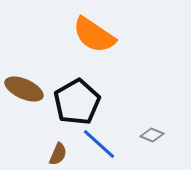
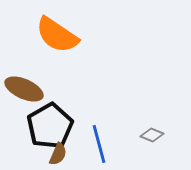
orange semicircle: moved 37 px left
black pentagon: moved 27 px left, 24 px down
blue line: rotated 33 degrees clockwise
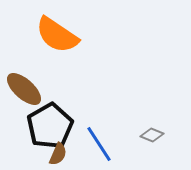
brown ellipse: rotated 18 degrees clockwise
blue line: rotated 18 degrees counterclockwise
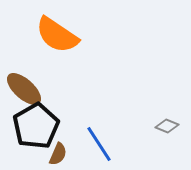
black pentagon: moved 14 px left
gray diamond: moved 15 px right, 9 px up
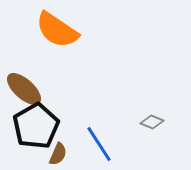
orange semicircle: moved 5 px up
gray diamond: moved 15 px left, 4 px up
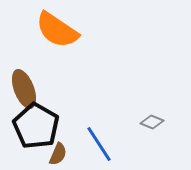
brown ellipse: rotated 27 degrees clockwise
black pentagon: rotated 12 degrees counterclockwise
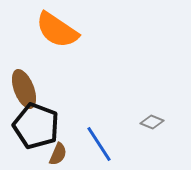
black pentagon: rotated 9 degrees counterclockwise
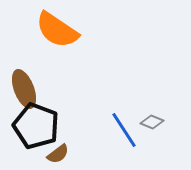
blue line: moved 25 px right, 14 px up
brown semicircle: rotated 30 degrees clockwise
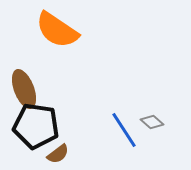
gray diamond: rotated 20 degrees clockwise
black pentagon: rotated 12 degrees counterclockwise
